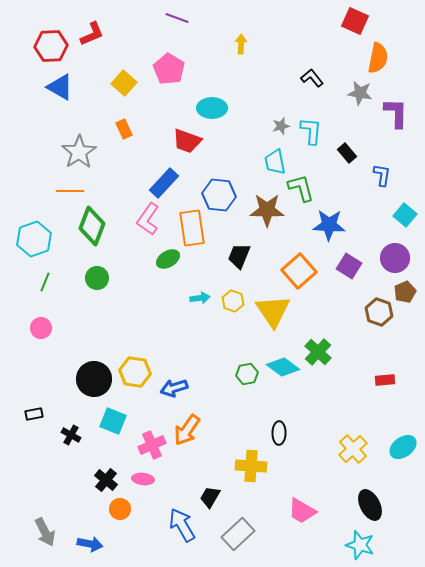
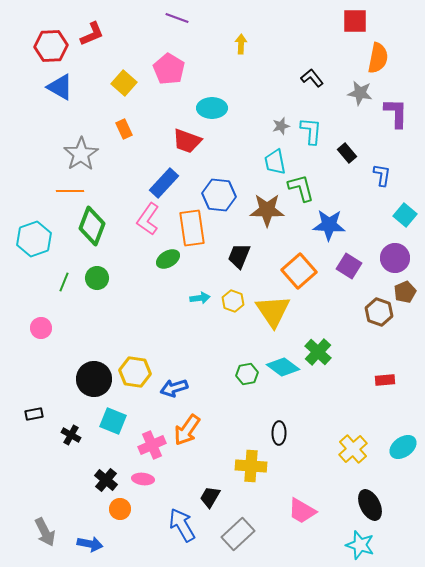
red square at (355, 21): rotated 24 degrees counterclockwise
gray star at (79, 152): moved 2 px right, 2 px down
green line at (45, 282): moved 19 px right
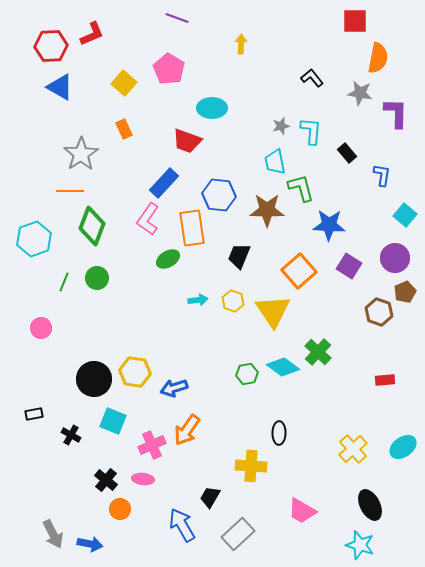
cyan arrow at (200, 298): moved 2 px left, 2 px down
gray arrow at (45, 532): moved 8 px right, 2 px down
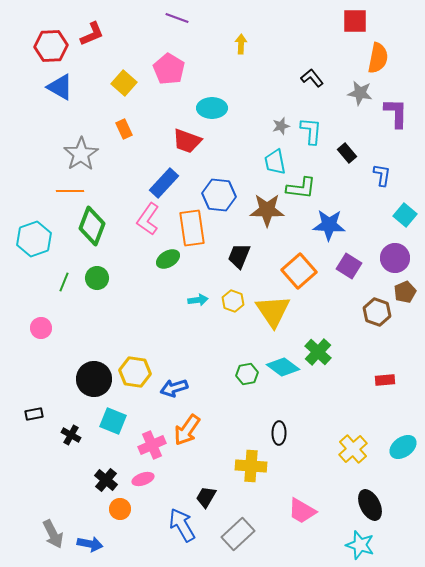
green L-shape at (301, 188): rotated 112 degrees clockwise
brown hexagon at (379, 312): moved 2 px left
pink ellipse at (143, 479): rotated 25 degrees counterclockwise
black trapezoid at (210, 497): moved 4 px left
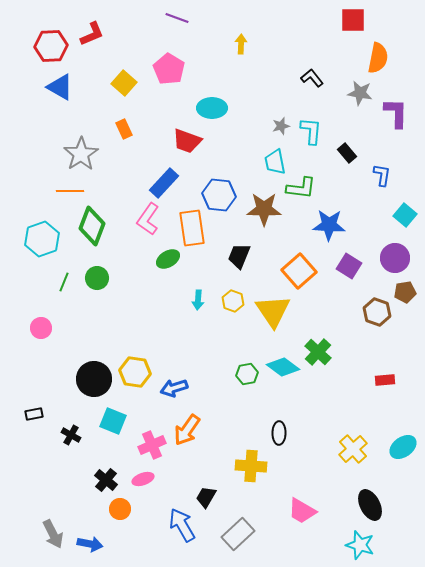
red square at (355, 21): moved 2 px left, 1 px up
brown star at (267, 210): moved 3 px left, 1 px up
cyan hexagon at (34, 239): moved 8 px right
brown pentagon at (405, 292): rotated 15 degrees clockwise
cyan arrow at (198, 300): rotated 102 degrees clockwise
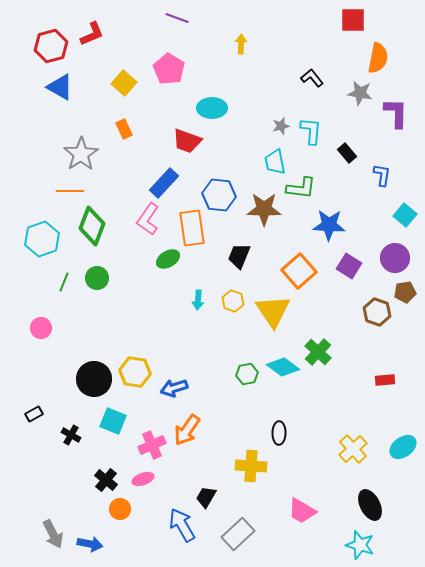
red hexagon at (51, 46): rotated 12 degrees counterclockwise
black rectangle at (34, 414): rotated 18 degrees counterclockwise
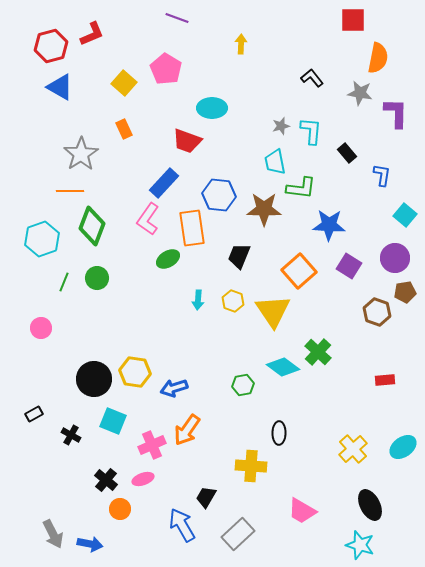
pink pentagon at (169, 69): moved 3 px left
green hexagon at (247, 374): moved 4 px left, 11 px down
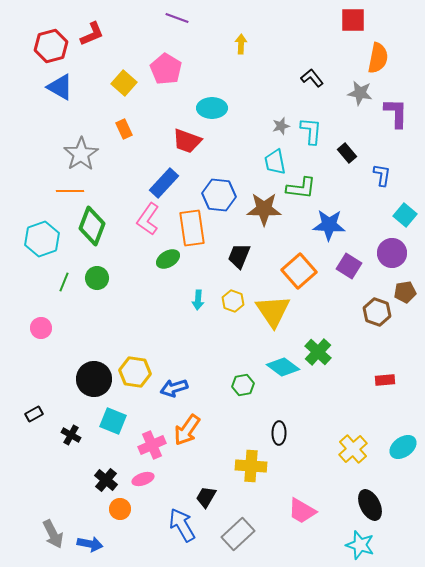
purple circle at (395, 258): moved 3 px left, 5 px up
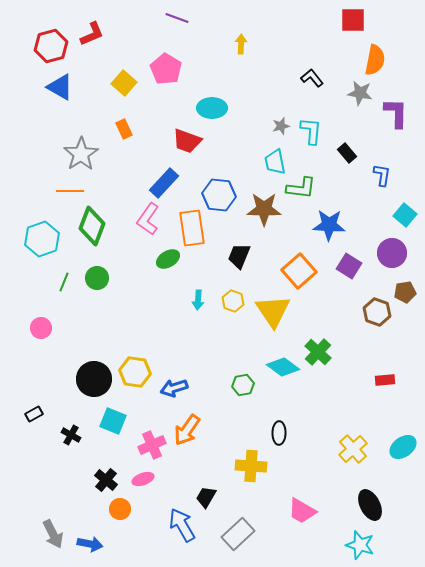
orange semicircle at (378, 58): moved 3 px left, 2 px down
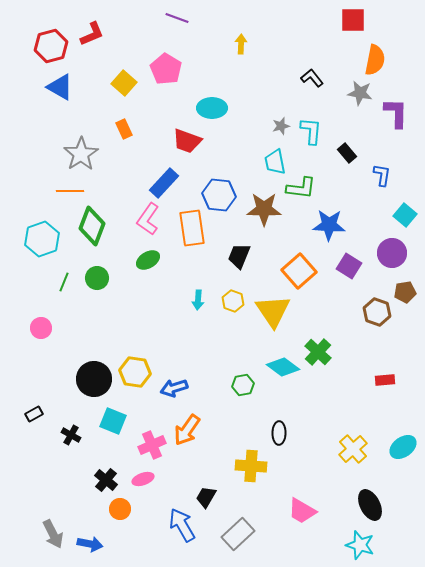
green ellipse at (168, 259): moved 20 px left, 1 px down
